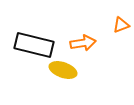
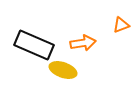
black rectangle: rotated 9 degrees clockwise
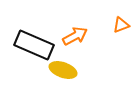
orange arrow: moved 8 px left, 7 px up; rotated 20 degrees counterclockwise
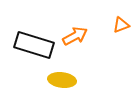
black rectangle: rotated 6 degrees counterclockwise
yellow ellipse: moved 1 px left, 10 px down; rotated 12 degrees counterclockwise
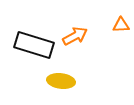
orange triangle: rotated 18 degrees clockwise
yellow ellipse: moved 1 px left, 1 px down
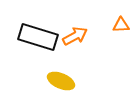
black rectangle: moved 4 px right, 8 px up
yellow ellipse: rotated 16 degrees clockwise
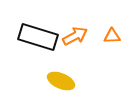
orange triangle: moved 9 px left, 11 px down
